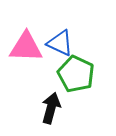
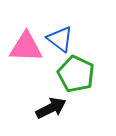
blue triangle: moved 4 px up; rotated 12 degrees clockwise
black arrow: rotated 48 degrees clockwise
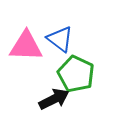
pink triangle: moved 1 px up
black arrow: moved 3 px right, 9 px up
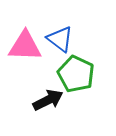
pink triangle: moved 1 px left
black arrow: moved 6 px left, 1 px down
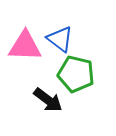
green pentagon: rotated 12 degrees counterclockwise
black arrow: rotated 64 degrees clockwise
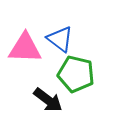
pink triangle: moved 2 px down
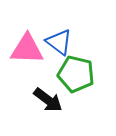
blue triangle: moved 1 px left, 3 px down
pink triangle: moved 2 px right, 1 px down
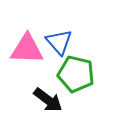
blue triangle: rotated 12 degrees clockwise
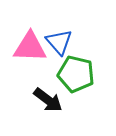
pink triangle: moved 3 px right, 2 px up
